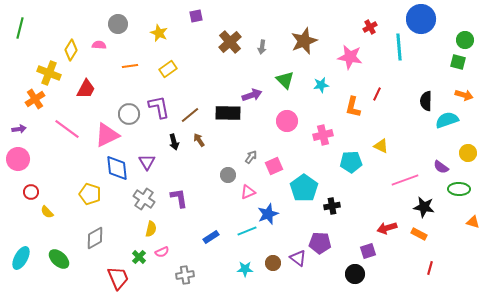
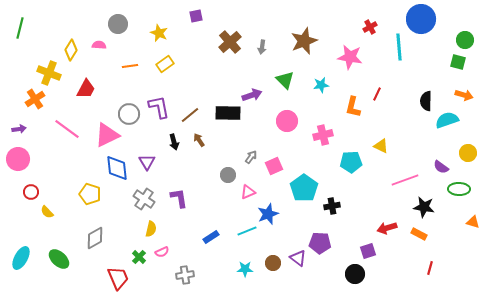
yellow rectangle at (168, 69): moved 3 px left, 5 px up
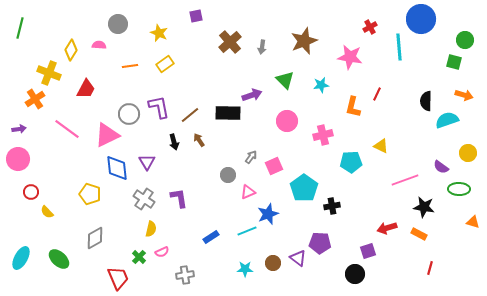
green square at (458, 62): moved 4 px left
